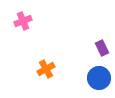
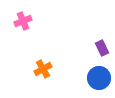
orange cross: moved 3 px left
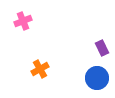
orange cross: moved 3 px left
blue circle: moved 2 px left
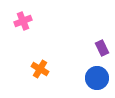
orange cross: rotated 30 degrees counterclockwise
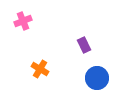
purple rectangle: moved 18 px left, 3 px up
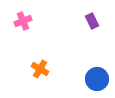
purple rectangle: moved 8 px right, 24 px up
blue circle: moved 1 px down
